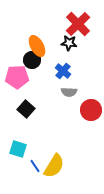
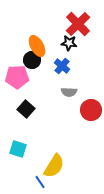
blue cross: moved 1 px left, 5 px up
blue line: moved 5 px right, 16 px down
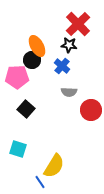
black star: moved 2 px down
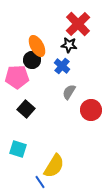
gray semicircle: rotated 119 degrees clockwise
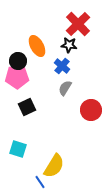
black circle: moved 14 px left, 1 px down
gray semicircle: moved 4 px left, 4 px up
black square: moved 1 px right, 2 px up; rotated 24 degrees clockwise
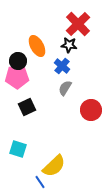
yellow semicircle: rotated 15 degrees clockwise
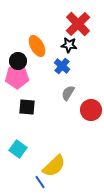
gray semicircle: moved 3 px right, 5 px down
black square: rotated 30 degrees clockwise
cyan square: rotated 18 degrees clockwise
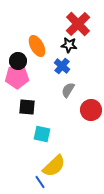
gray semicircle: moved 3 px up
cyan square: moved 24 px right, 15 px up; rotated 24 degrees counterclockwise
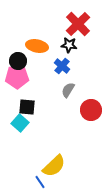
orange ellipse: rotated 50 degrees counterclockwise
cyan square: moved 22 px left, 11 px up; rotated 30 degrees clockwise
